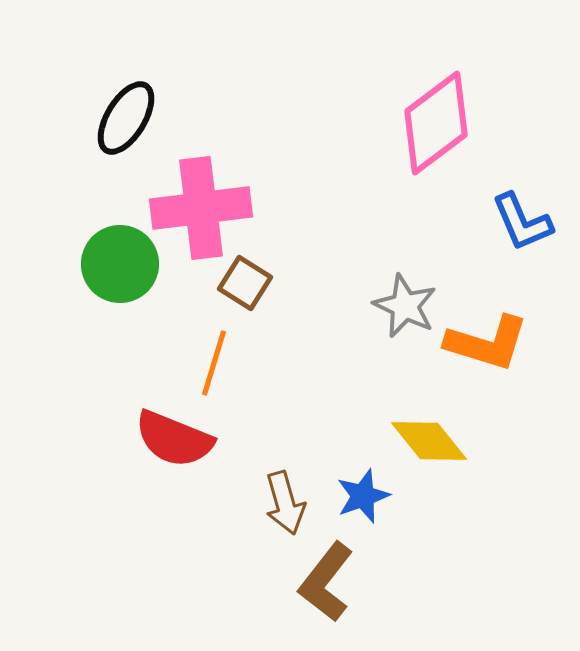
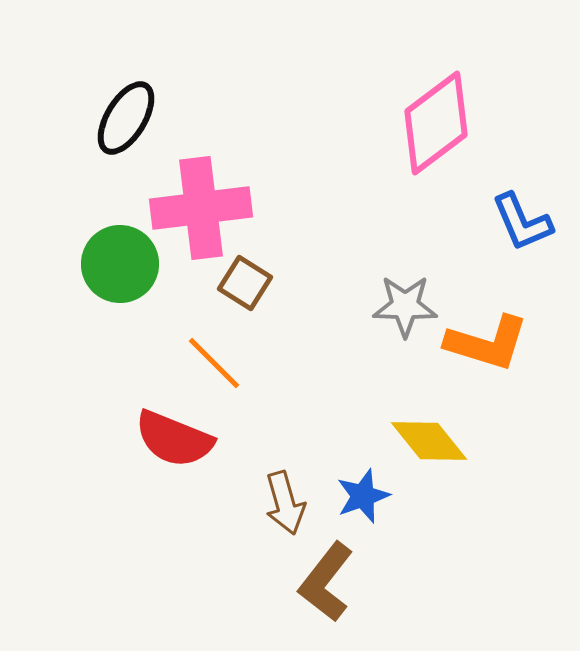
gray star: rotated 24 degrees counterclockwise
orange line: rotated 62 degrees counterclockwise
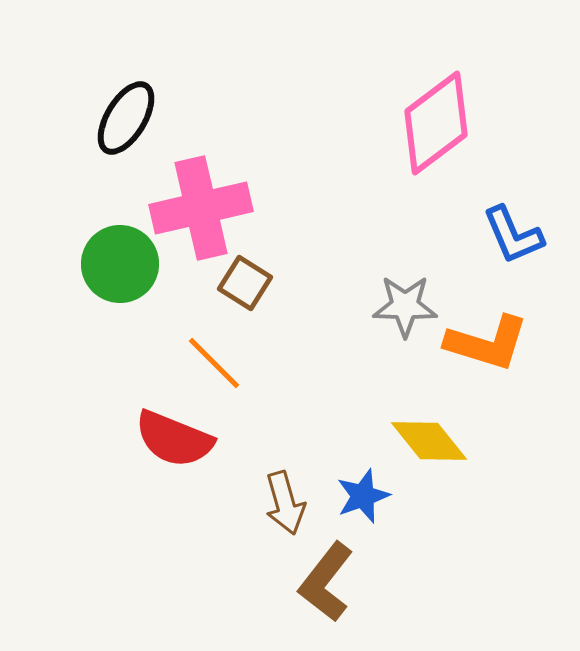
pink cross: rotated 6 degrees counterclockwise
blue L-shape: moved 9 px left, 13 px down
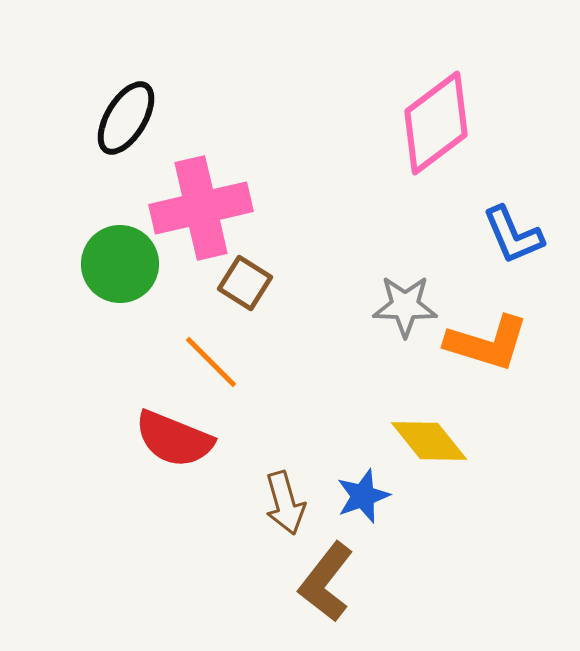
orange line: moved 3 px left, 1 px up
